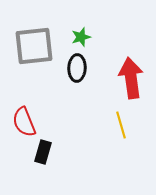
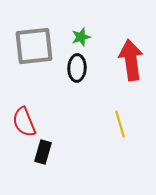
red arrow: moved 18 px up
yellow line: moved 1 px left, 1 px up
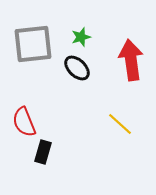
gray square: moved 1 px left, 2 px up
black ellipse: rotated 48 degrees counterclockwise
yellow line: rotated 32 degrees counterclockwise
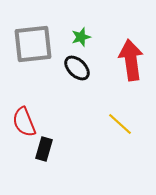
black rectangle: moved 1 px right, 3 px up
